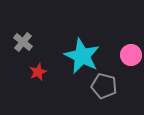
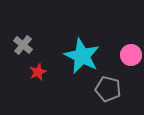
gray cross: moved 3 px down
gray pentagon: moved 4 px right, 3 px down
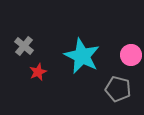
gray cross: moved 1 px right, 1 px down
gray pentagon: moved 10 px right
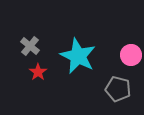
gray cross: moved 6 px right
cyan star: moved 4 px left
red star: rotated 12 degrees counterclockwise
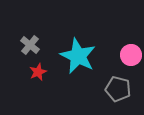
gray cross: moved 1 px up
red star: rotated 12 degrees clockwise
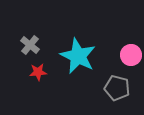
red star: rotated 18 degrees clockwise
gray pentagon: moved 1 px left, 1 px up
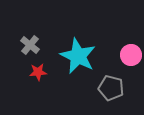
gray pentagon: moved 6 px left
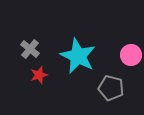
gray cross: moved 4 px down
red star: moved 1 px right, 3 px down; rotated 12 degrees counterclockwise
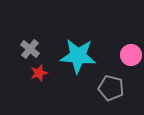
cyan star: rotated 21 degrees counterclockwise
red star: moved 2 px up
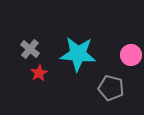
cyan star: moved 2 px up
red star: rotated 12 degrees counterclockwise
